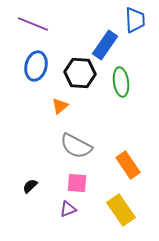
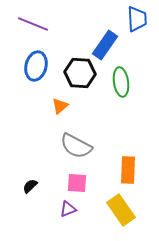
blue trapezoid: moved 2 px right, 1 px up
orange rectangle: moved 5 px down; rotated 36 degrees clockwise
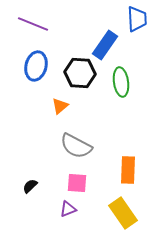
yellow rectangle: moved 2 px right, 3 px down
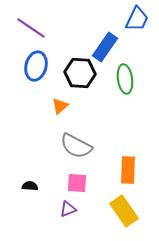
blue trapezoid: rotated 28 degrees clockwise
purple line: moved 2 px left, 4 px down; rotated 12 degrees clockwise
blue rectangle: moved 2 px down
green ellipse: moved 4 px right, 3 px up
black semicircle: rotated 49 degrees clockwise
yellow rectangle: moved 1 px right, 2 px up
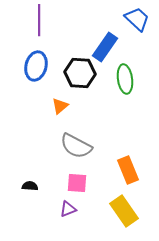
blue trapezoid: rotated 72 degrees counterclockwise
purple line: moved 8 px right, 8 px up; rotated 56 degrees clockwise
orange rectangle: rotated 24 degrees counterclockwise
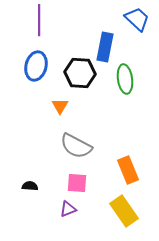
blue rectangle: rotated 24 degrees counterclockwise
orange triangle: rotated 18 degrees counterclockwise
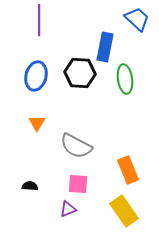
blue ellipse: moved 10 px down
orange triangle: moved 23 px left, 17 px down
pink square: moved 1 px right, 1 px down
